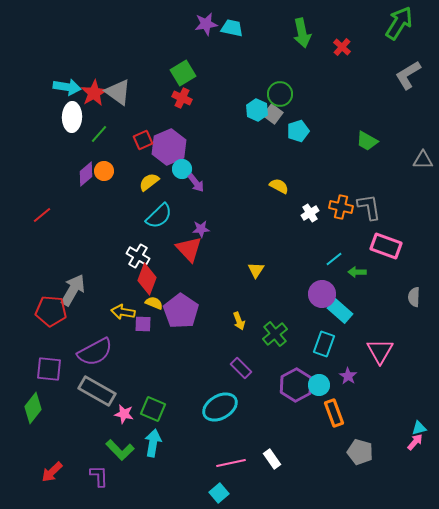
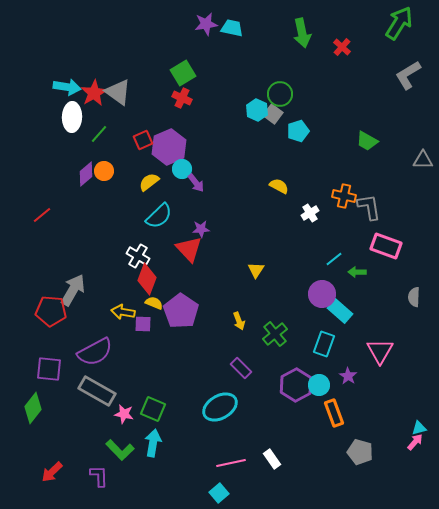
orange cross at (341, 207): moved 3 px right, 11 px up
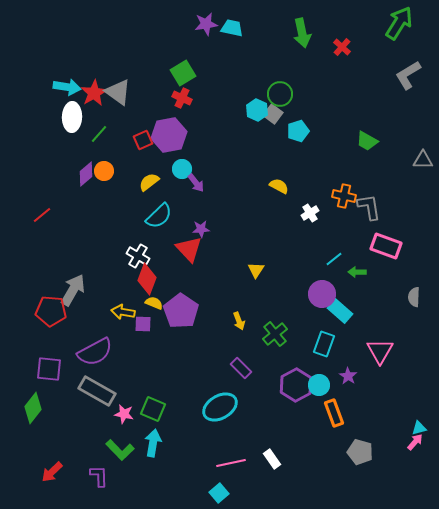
purple hexagon at (169, 147): moved 12 px up; rotated 12 degrees clockwise
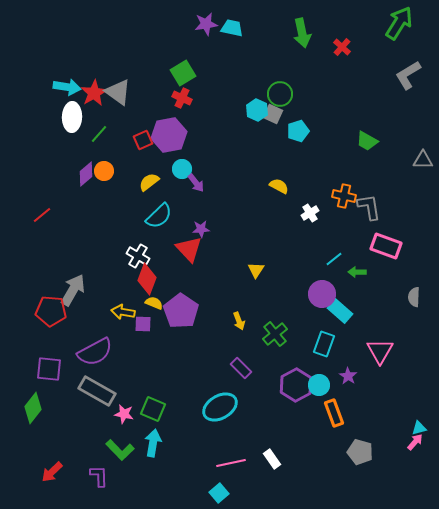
gray square at (273, 114): rotated 12 degrees counterclockwise
